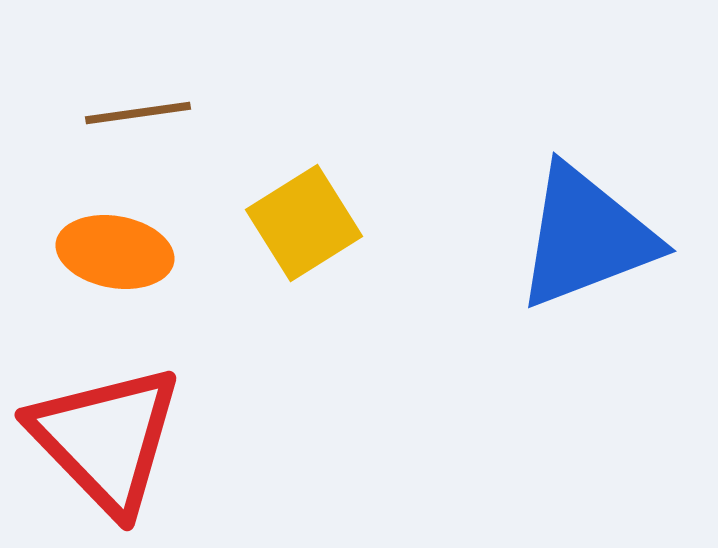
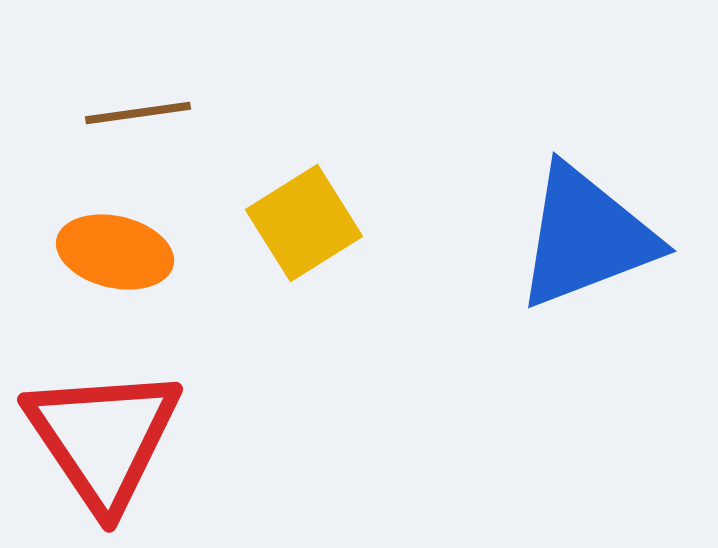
orange ellipse: rotated 3 degrees clockwise
red triangle: moved 3 px left, 1 px up; rotated 10 degrees clockwise
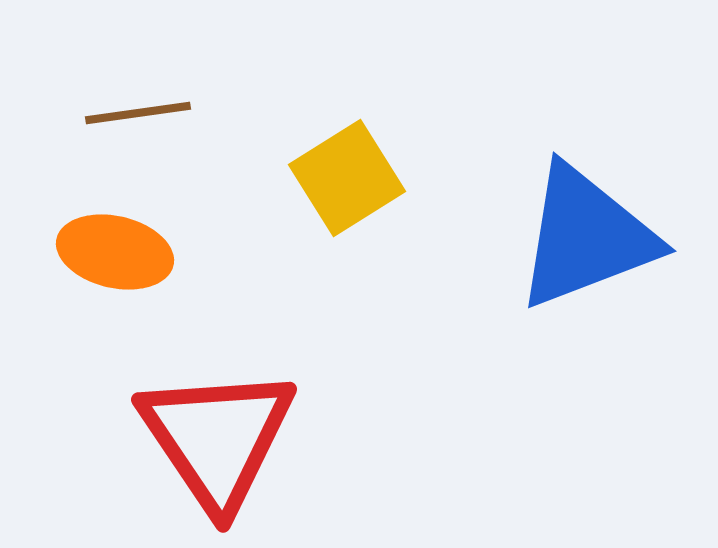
yellow square: moved 43 px right, 45 px up
red triangle: moved 114 px right
